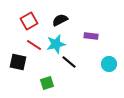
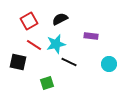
black semicircle: moved 1 px up
black line: rotated 14 degrees counterclockwise
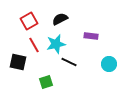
red line: rotated 28 degrees clockwise
green square: moved 1 px left, 1 px up
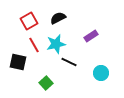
black semicircle: moved 2 px left, 1 px up
purple rectangle: rotated 40 degrees counterclockwise
cyan circle: moved 8 px left, 9 px down
green square: moved 1 px down; rotated 24 degrees counterclockwise
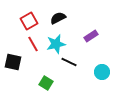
red line: moved 1 px left, 1 px up
black square: moved 5 px left
cyan circle: moved 1 px right, 1 px up
green square: rotated 16 degrees counterclockwise
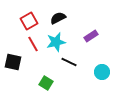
cyan star: moved 2 px up
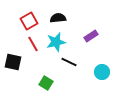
black semicircle: rotated 21 degrees clockwise
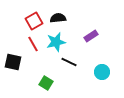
red square: moved 5 px right
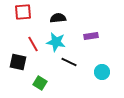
red square: moved 11 px left, 9 px up; rotated 24 degrees clockwise
purple rectangle: rotated 24 degrees clockwise
cyan star: rotated 24 degrees clockwise
black square: moved 5 px right
green square: moved 6 px left
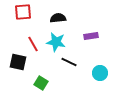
cyan circle: moved 2 px left, 1 px down
green square: moved 1 px right
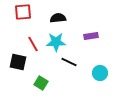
cyan star: rotated 12 degrees counterclockwise
